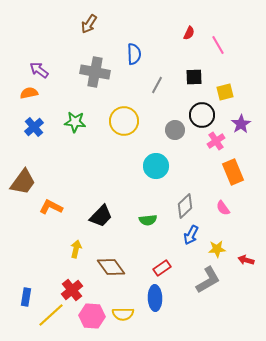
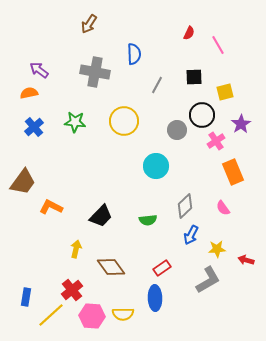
gray circle: moved 2 px right
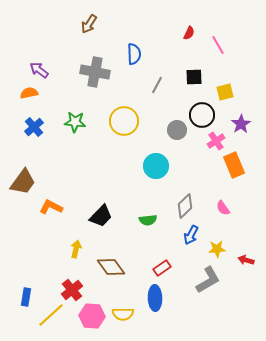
orange rectangle: moved 1 px right, 7 px up
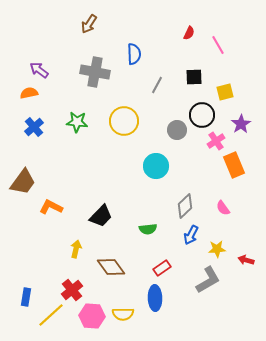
green star: moved 2 px right
green semicircle: moved 9 px down
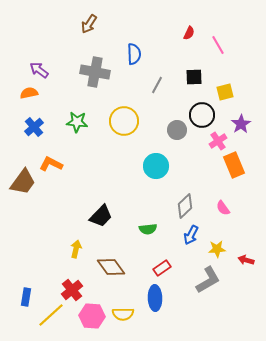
pink cross: moved 2 px right
orange L-shape: moved 43 px up
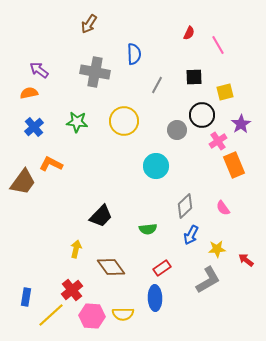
red arrow: rotated 21 degrees clockwise
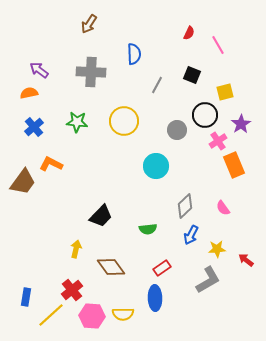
gray cross: moved 4 px left; rotated 8 degrees counterclockwise
black square: moved 2 px left, 2 px up; rotated 24 degrees clockwise
black circle: moved 3 px right
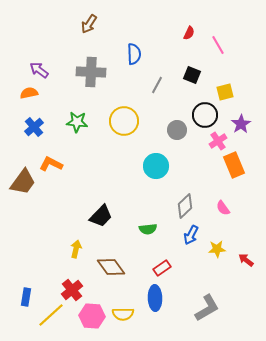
gray L-shape: moved 1 px left, 28 px down
